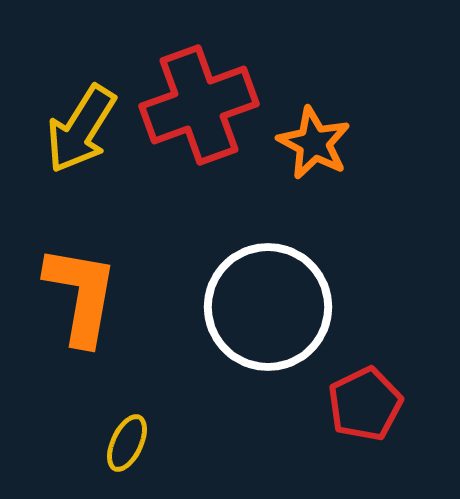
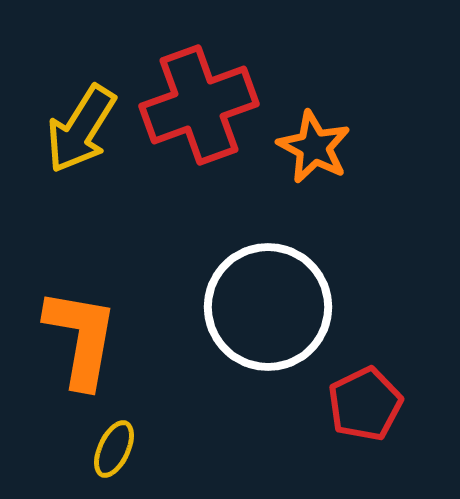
orange star: moved 4 px down
orange L-shape: moved 43 px down
yellow ellipse: moved 13 px left, 6 px down
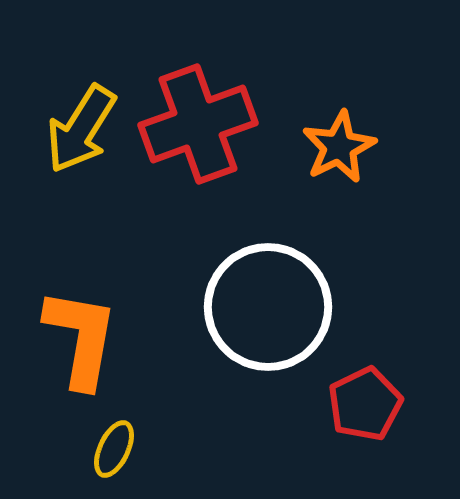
red cross: moved 1 px left, 19 px down
orange star: moved 25 px right; rotated 18 degrees clockwise
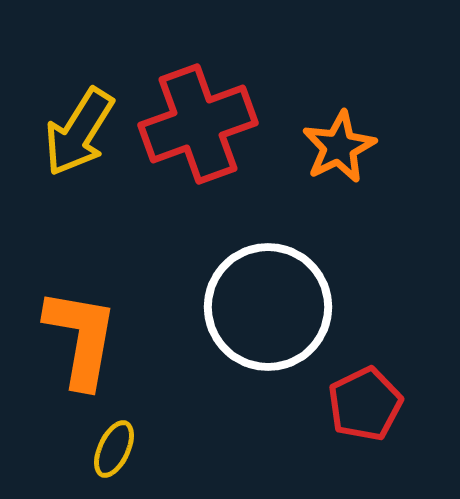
yellow arrow: moved 2 px left, 3 px down
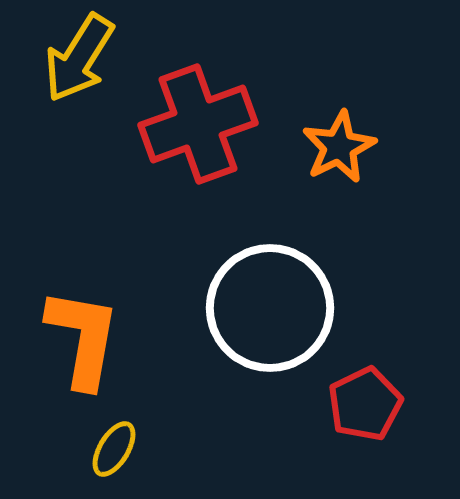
yellow arrow: moved 74 px up
white circle: moved 2 px right, 1 px down
orange L-shape: moved 2 px right
yellow ellipse: rotated 6 degrees clockwise
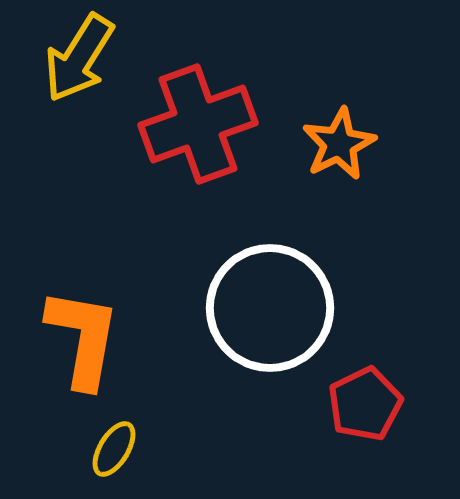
orange star: moved 3 px up
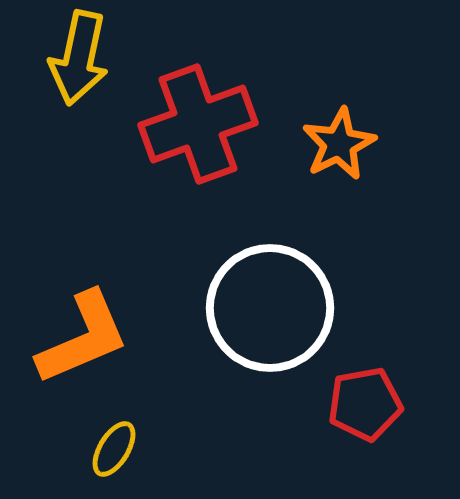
yellow arrow: rotated 20 degrees counterclockwise
orange L-shape: rotated 57 degrees clockwise
red pentagon: rotated 16 degrees clockwise
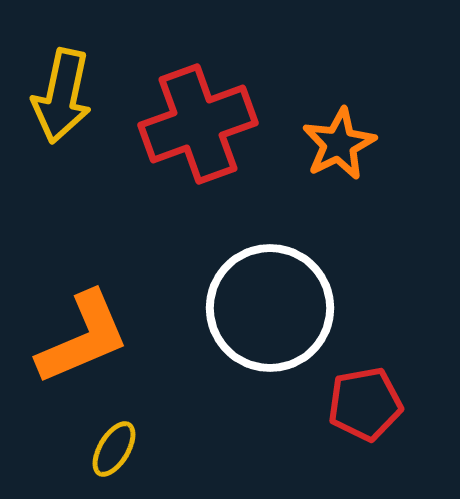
yellow arrow: moved 17 px left, 38 px down
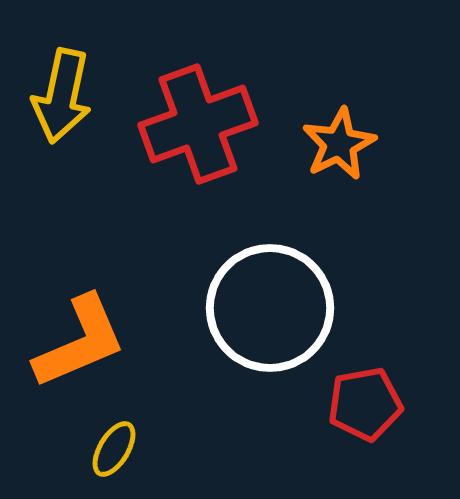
orange L-shape: moved 3 px left, 4 px down
